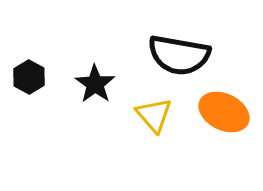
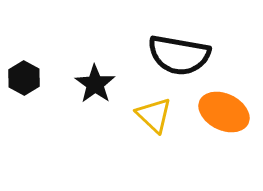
black hexagon: moved 5 px left, 1 px down
yellow triangle: rotated 6 degrees counterclockwise
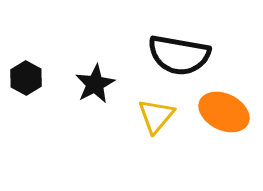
black hexagon: moved 2 px right
black star: rotated 9 degrees clockwise
yellow triangle: moved 2 px right, 1 px down; rotated 27 degrees clockwise
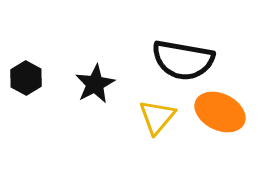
black semicircle: moved 4 px right, 5 px down
orange ellipse: moved 4 px left
yellow triangle: moved 1 px right, 1 px down
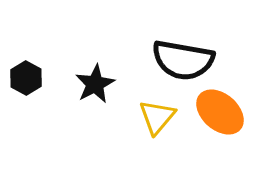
orange ellipse: rotated 15 degrees clockwise
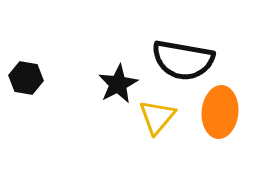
black hexagon: rotated 20 degrees counterclockwise
black star: moved 23 px right
orange ellipse: rotated 54 degrees clockwise
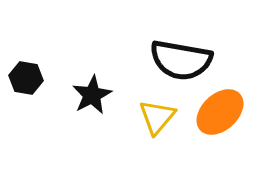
black semicircle: moved 2 px left
black star: moved 26 px left, 11 px down
orange ellipse: rotated 42 degrees clockwise
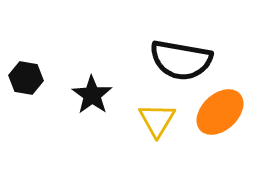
black star: rotated 9 degrees counterclockwise
yellow triangle: moved 3 px down; rotated 9 degrees counterclockwise
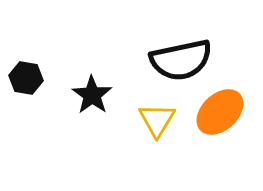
black semicircle: rotated 22 degrees counterclockwise
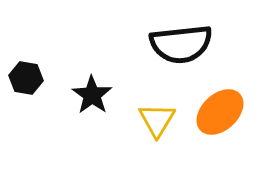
black semicircle: moved 16 px up; rotated 6 degrees clockwise
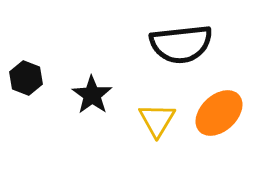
black hexagon: rotated 12 degrees clockwise
orange ellipse: moved 1 px left, 1 px down
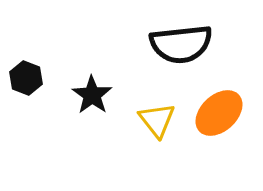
yellow triangle: rotated 9 degrees counterclockwise
